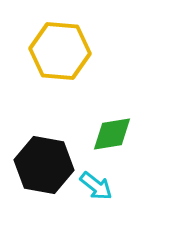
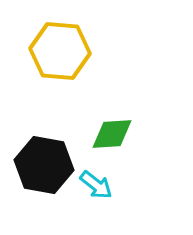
green diamond: rotated 6 degrees clockwise
cyan arrow: moved 1 px up
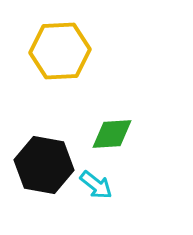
yellow hexagon: rotated 8 degrees counterclockwise
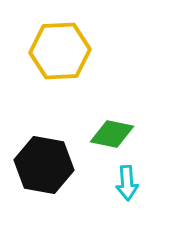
green diamond: rotated 15 degrees clockwise
cyan arrow: moved 31 px right, 2 px up; rotated 48 degrees clockwise
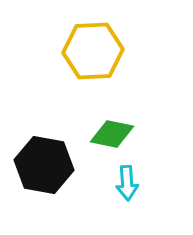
yellow hexagon: moved 33 px right
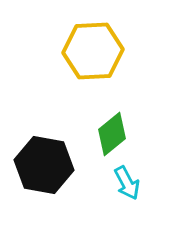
green diamond: rotated 51 degrees counterclockwise
cyan arrow: rotated 24 degrees counterclockwise
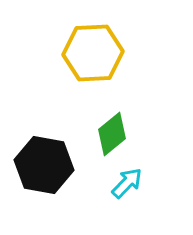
yellow hexagon: moved 2 px down
cyan arrow: rotated 108 degrees counterclockwise
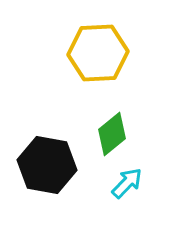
yellow hexagon: moved 5 px right
black hexagon: moved 3 px right
